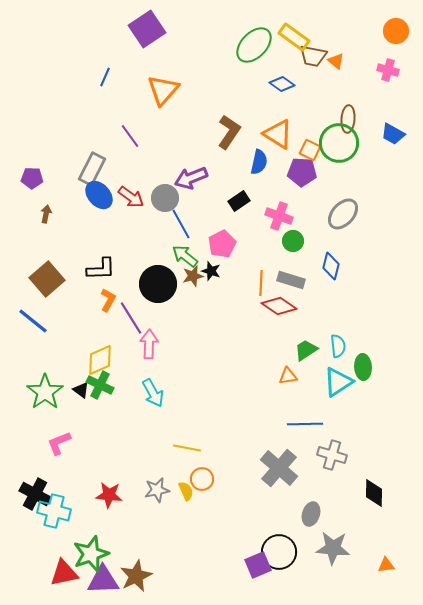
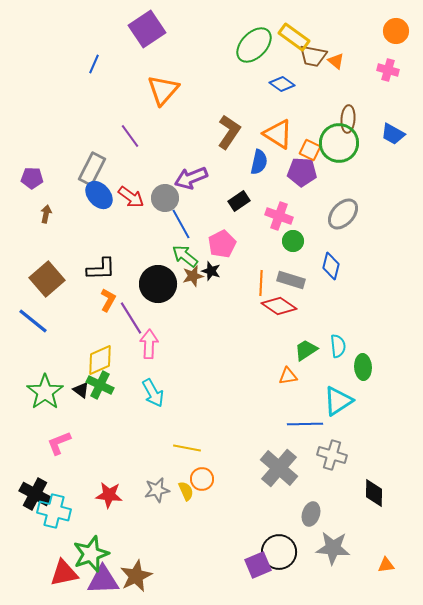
blue line at (105, 77): moved 11 px left, 13 px up
cyan triangle at (338, 382): moved 19 px down
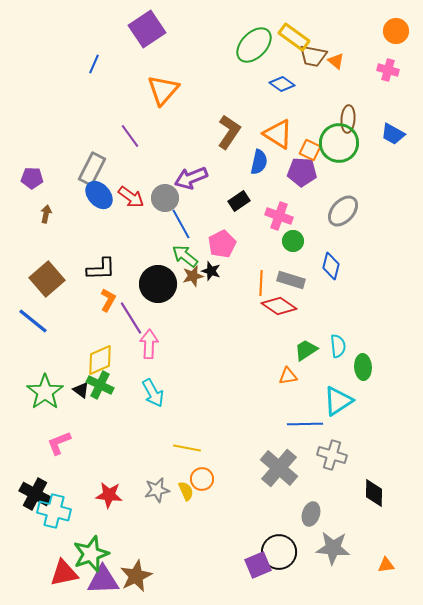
gray ellipse at (343, 214): moved 3 px up
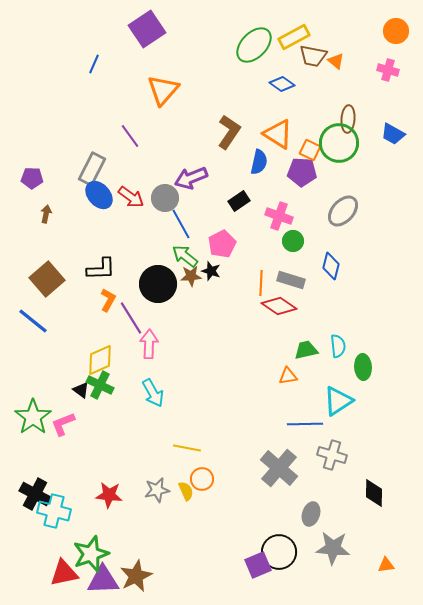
yellow rectangle at (294, 37): rotated 64 degrees counterclockwise
brown star at (193, 276): moved 2 px left; rotated 10 degrees clockwise
green trapezoid at (306, 350): rotated 20 degrees clockwise
green star at (45, 392): moved 12 px left, 25 px down
pink L-shape at (59, 443): moved 4 px right, 19 px up
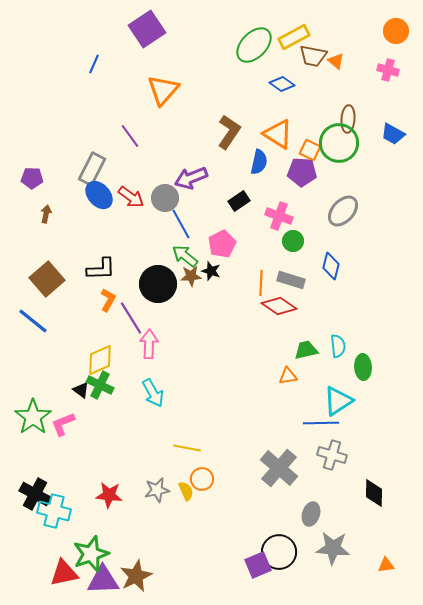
blue line at (305, 424): moved 16 px right, 1 px up
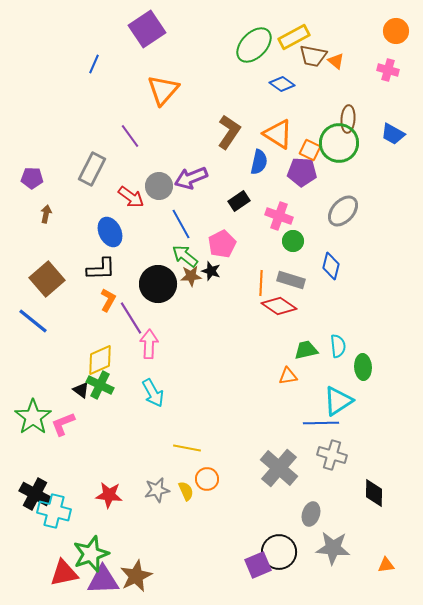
blue ellipse at (99, 195): moved 11 px right, 37 px down; rotated 16 degrees clockwise
gray circle at (165, 198): moved 6 px left, 12 px up
orange circle at (202, 479): moved 5 px right
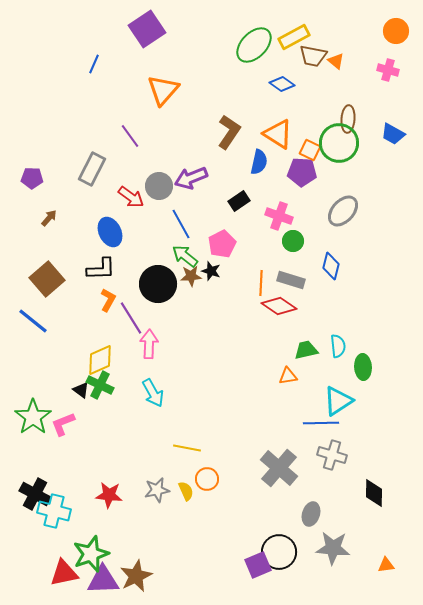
brown arrow at (46, 214): moved 3 px right, 4 px down; rotated 30 degrees clockwise
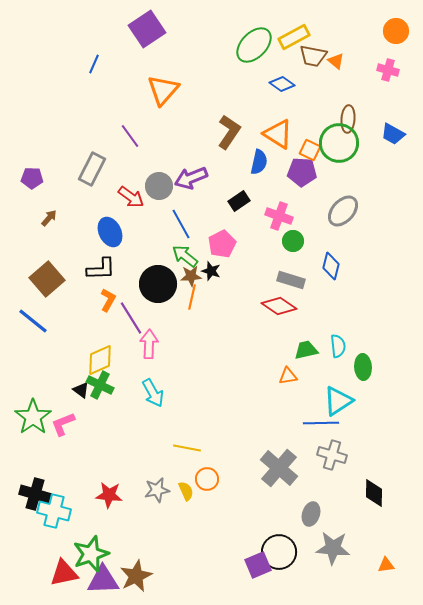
orange line at (261, 283): moved 69 px left, 14 px down; rotated 10 degrees clockwise
black cross at (35, 494): rotated 12 degrees counterclockwise
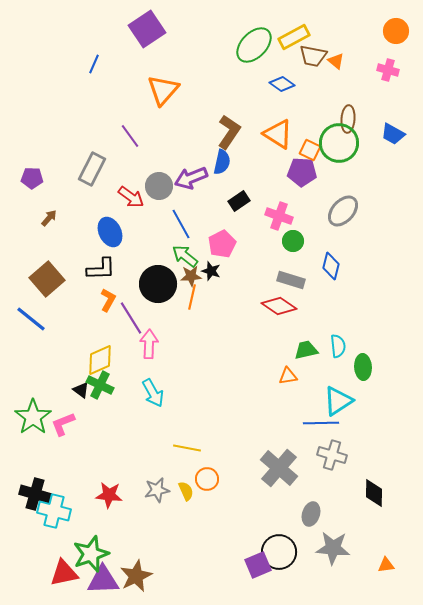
blue semicircle at (259, 162): moved 37 px left
blue line at (33, 321): moved 2 px left, 2 px up
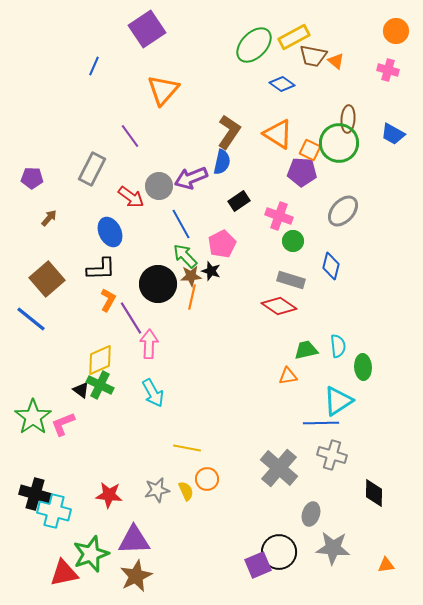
blue line at (94, 64): moved 2 px down
green arrow at (185, 256): rotated 8 degrees clockwise
purple triangle at (103, 580): moved 31 px right, 40 px up
